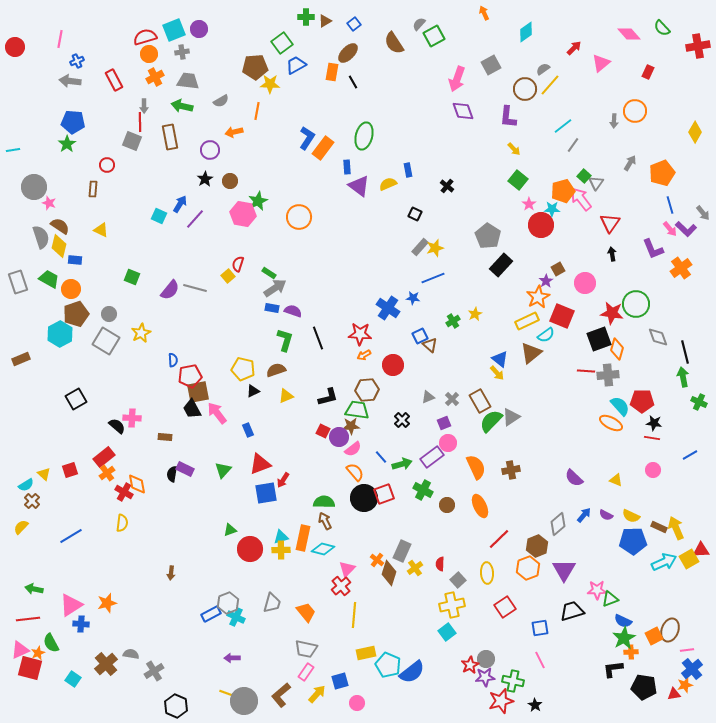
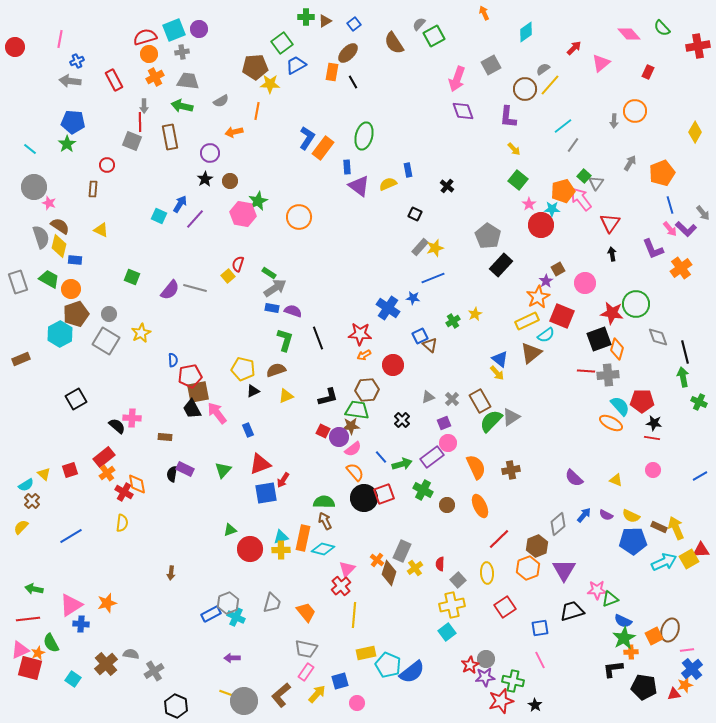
cyan line at (13, 150): moved 17 px right, 1 px up; rotated 48 degrees clockwise
purple circle at (210, 150): moved 3 px down
blue line at (690, 455): moved 10 px right, 21 px down
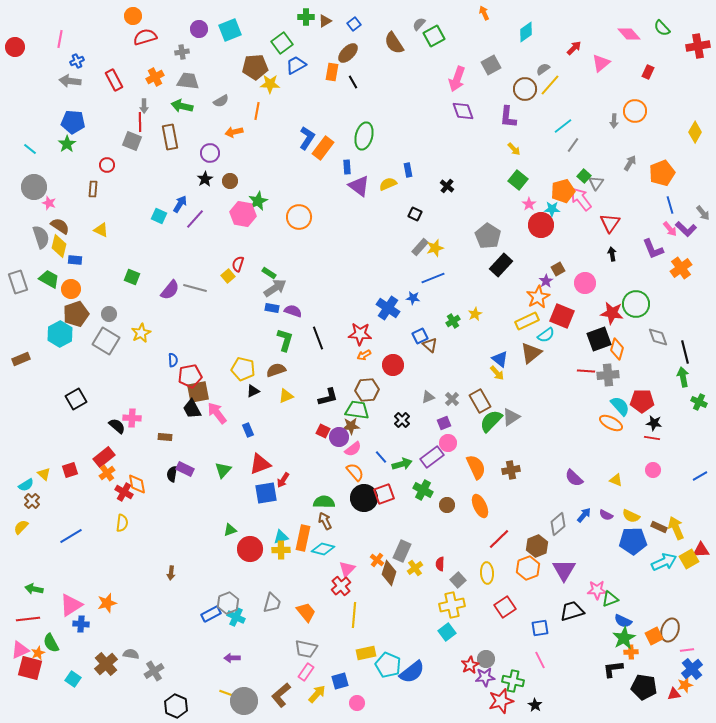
cyan square at (174, 30): moved 56 px right
orange circle at (149, 54): moved 16 px left, 38 px up
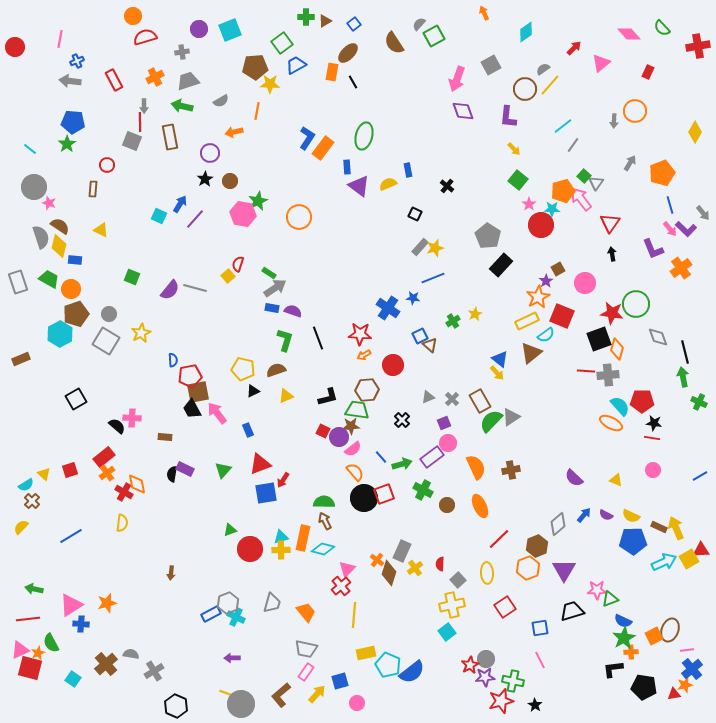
gray trapezoid at (188, 81): rotated 25 degrees counterclockwise
gray circle at (244, 701): moved 3 px left, 3 px down
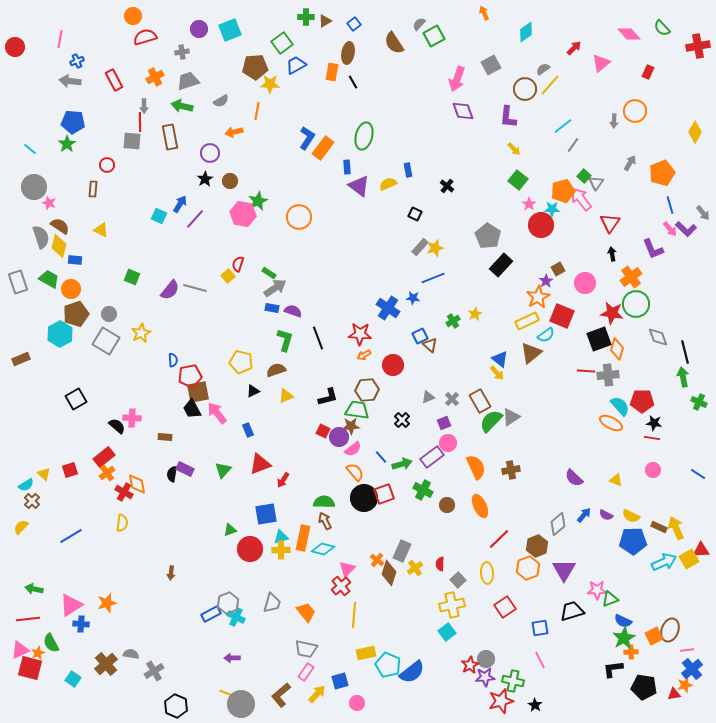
brown ellipse at (348, 53): rotated 35 degrees counterclockwise
gray square at (132, 141): rotated 18 degrees counterclockwise
orange cross at (681, 268): moved 50 px left, 9 px down
yellow pentagon at (243, 369): moved 2 px left, 7 px up
blue line at (700, 476): moved 2 px left, 2 px up; rotated 63 degrees clockwise
blue square at (266, 493): moved 21 px down
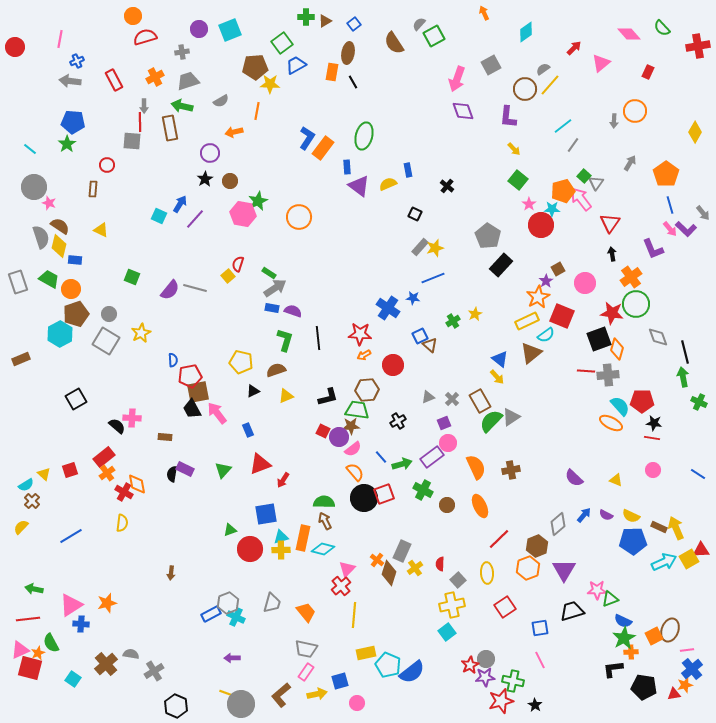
brown rectangle at (170, 137): moved 9 px up
orange pentagon at (662, 173): moved 4 px right, 1 px down; rotated 15 degrees counterclockwise
black line at (318, 338): rotated 15 degrees clockwise
yellow arrow at (497, 373): moved 4 px down
black cross at (402, 420): moved 4 px left, 1 px down; rotated 14 degrees clockwise
yellow arrow at (317, 694): rotated 36 degrees clockwise
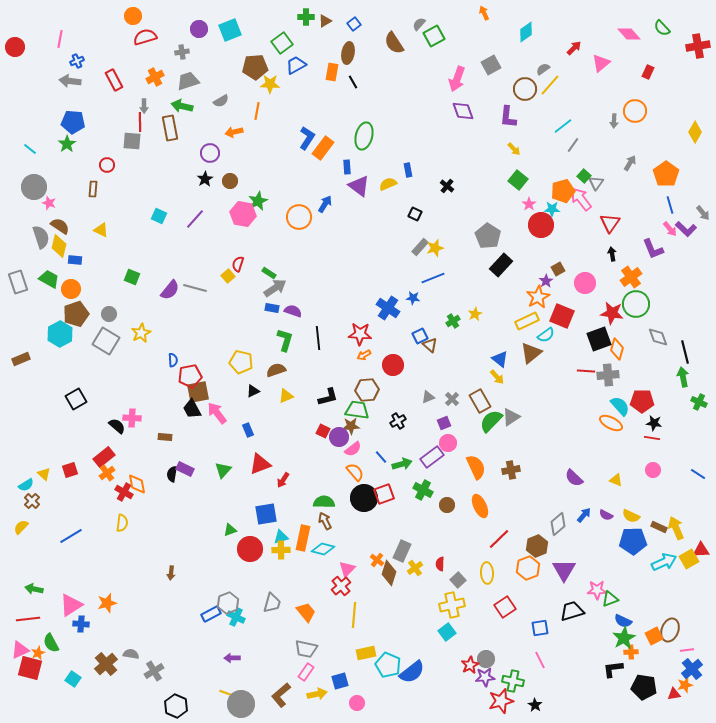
blue arrow at (180, 204): moved 145 px right
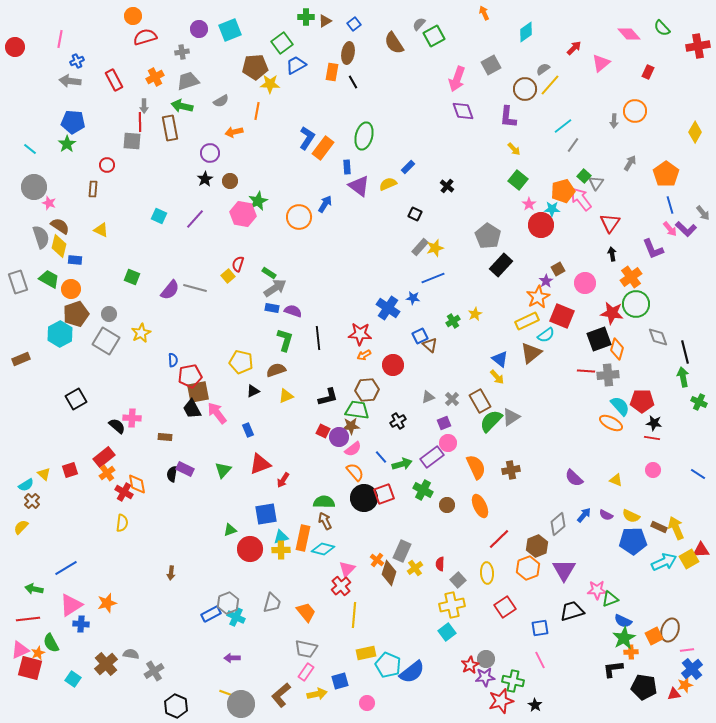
blue rectangle at (408, 170): moved 3 px up; rotated 56 degrees clockwise
blue line at (71, 536): moved 5 px left, 32 px down
pink circle at (357, 703): moved 10 px right
